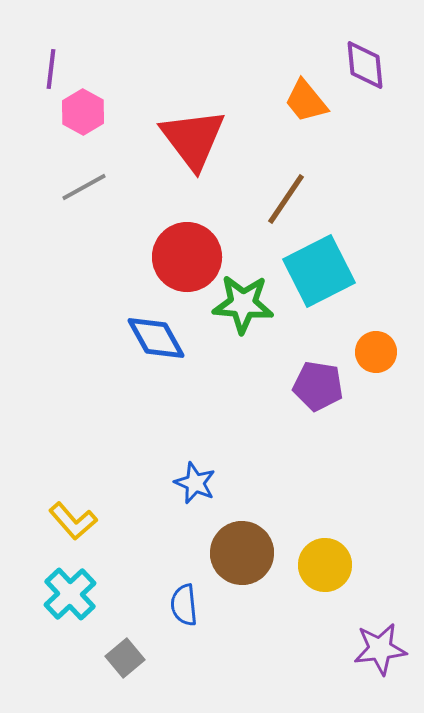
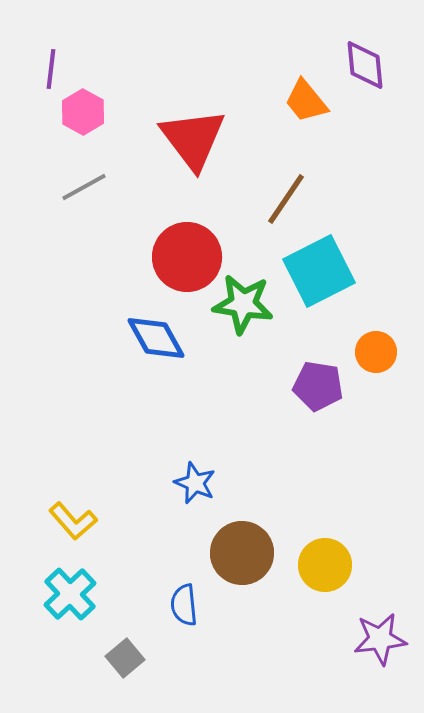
green star: rotated 4 degrees clockwise
purple star: moved 10 px up
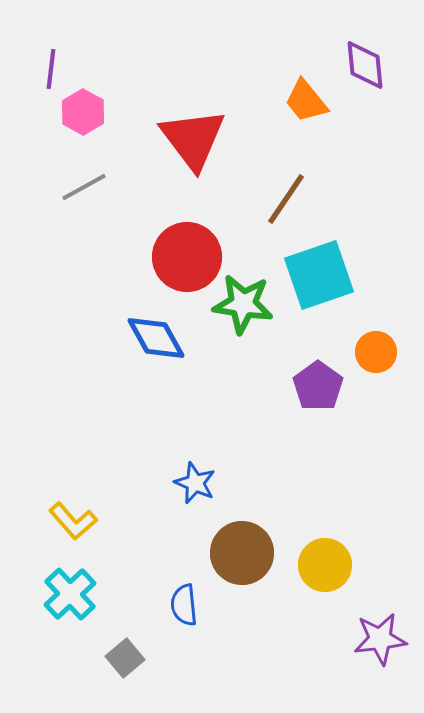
cyan square: moved 4 px down; rotated 8 degrees clockwise
purple pentagon: rotated 27 degrees clockwise
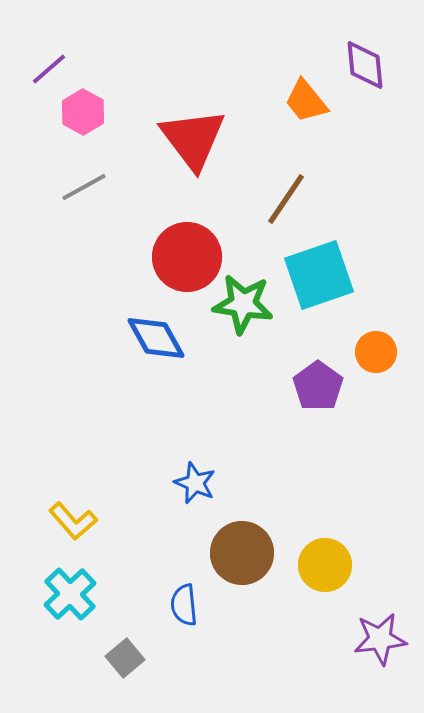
purple line: moved 2 px left; rotated 42 degrees clockwise
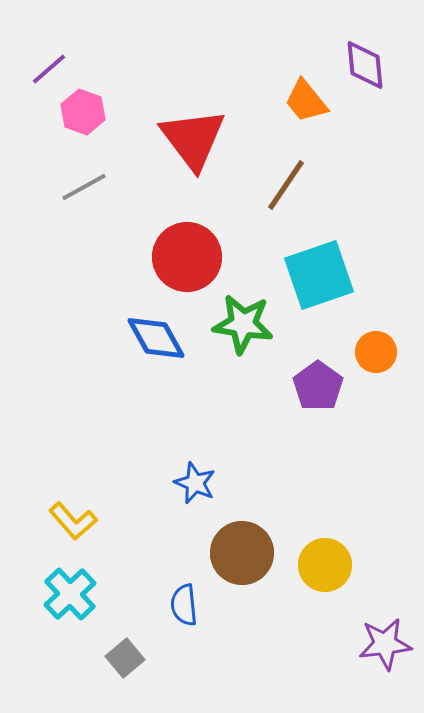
pink hexagon: rotated 9 degrees counterclockwise
brown line: moved 14 px up
green star: moved 20 px down
purple star: moved 5 px right, 5 px down
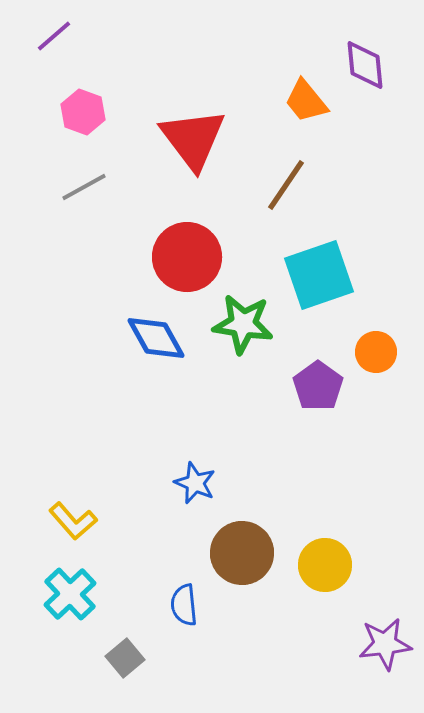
purple line: moved 5 px right, 33 px up
